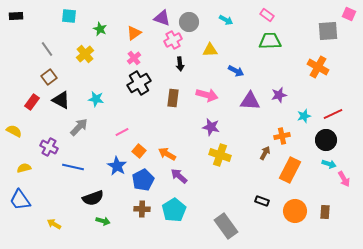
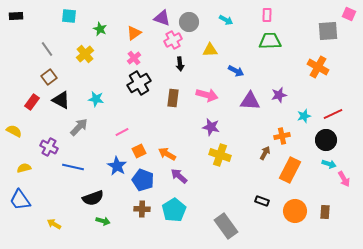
pink rectangle at (267, 15): rotated 56 degrees clockwise
orange square at (139, 151): rotated 24 degrees clockwise
blue pentagon at (143, 180): rotated 25 degrees counterclockwise
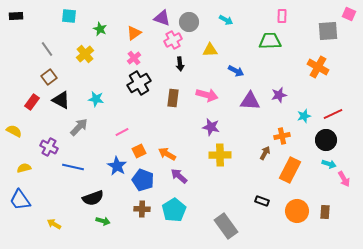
pink rectangle at (267, 15): moved 15 px right, 1 px down
yellow cross at (220, 155): rotated 20 degrees counterclockwise
orange circle at (295, 211): moved 2 px right
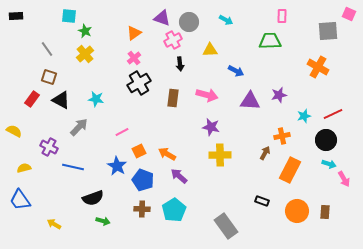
green star at (100, 29): moved 15 px left, 2 px down
brown square at (49, 77): rotated 35 degrees counterclockwise
red rectangle at (32, 102): moved 3 px up
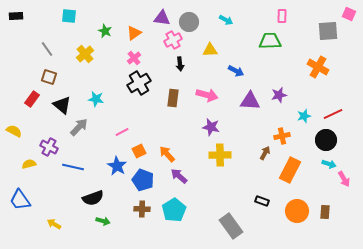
purple triangle at (162, 18): rotated 12 degrees counterclockwise
green star at (85, 31): moved 20 px right
black triangle at (61, 100): moved 1 px right, 5 px down; rotated 12 degrees clockwise
orange arrow at (167, 154): rotated 18 degrees clockwise
yellow semicircle at (24, 168): moved 5 px right, 4 px up
gray rectangle at (226, 226): moved 5 px right
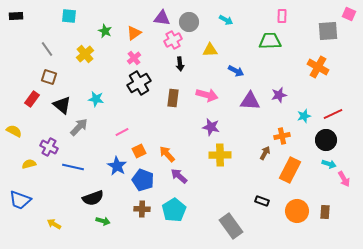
blue trapezoid at (20, 200): rotated 35 degrees counterclockwise
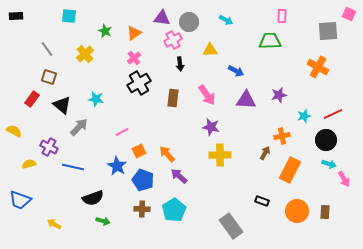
pink arrow at (207, 95): rotated 40 degrees clockwise
purple triangle at (250, 101): moved 4 px left, 1 px up
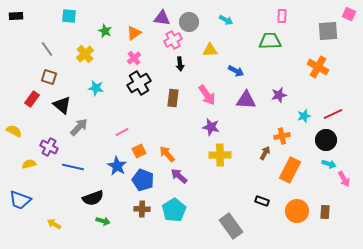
cyan star at (96, 99): moved 11 px up
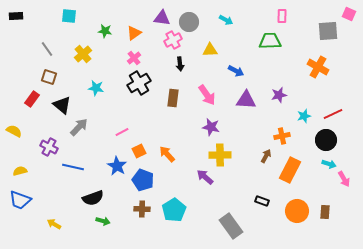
green star at (105, 31): rotated 16 degrees counterclockwise
yellow cross at (85, 54): moved 2 px left
brown arrow at (265, 153): moved 1 px right, 3 px down
yellow semicircle at (29, 164): moved 9 px left, 7 px down
purple arrow at (179, 176): moved 26 px right, 1 px down
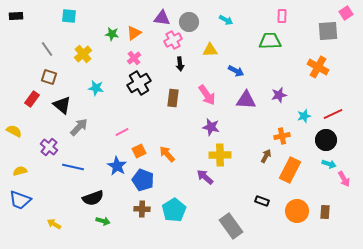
pink square at (349, 14): moved 3 px left, 1 px up; rotated 32 degrees clockwise
green star at (105, 31): moved 7 px right, 3 px down
purple cross at (49, 147): rotated 12 degrees clockwise
